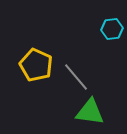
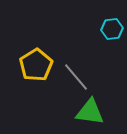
yellow pentagon: rotated 16 degrees clockwise
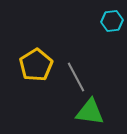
cyan hexagon: moved 8 px up
gray line: rotated 12 degrees clockwise
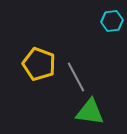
yellow pentagon: moved 3 px right, 1 px up; rotated 20 degrees counterclockwise
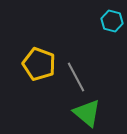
cyan hexagon: rotated 20 degrees clockwise
green triangle: moved 3 px left, 1 px down; rotated 32 degrees clockwise
